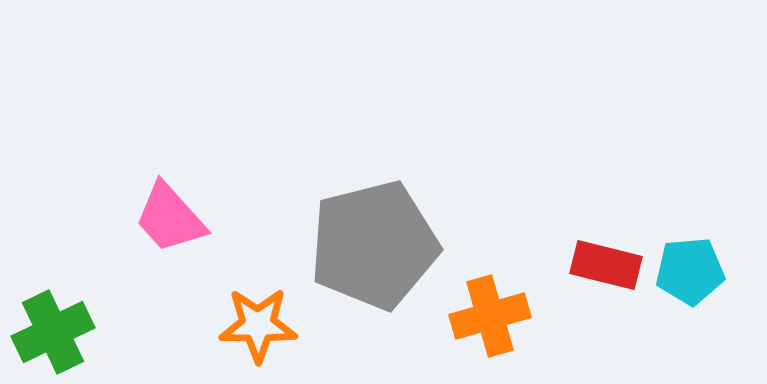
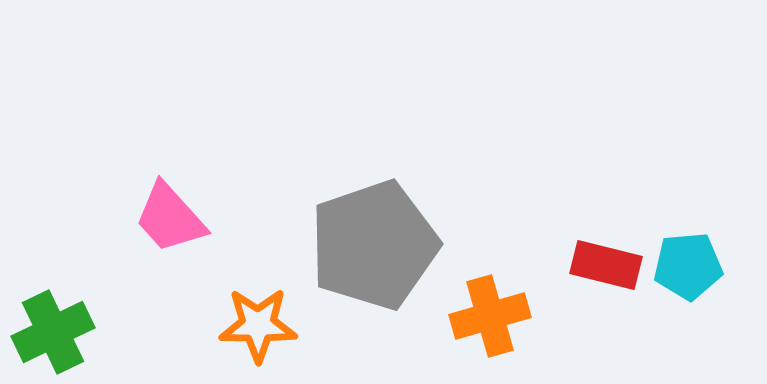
gray pentagon: rotated 5 degrees counterclockwise
cyan pentagon: moved 2 px left, 5 px up
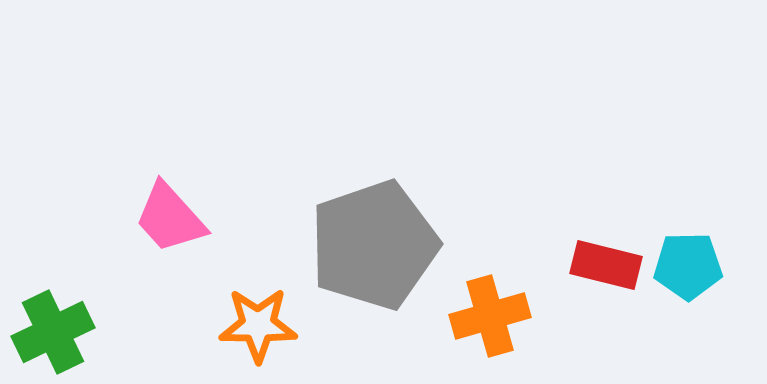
cyan pentagon: rotated 4 degrees clockwise
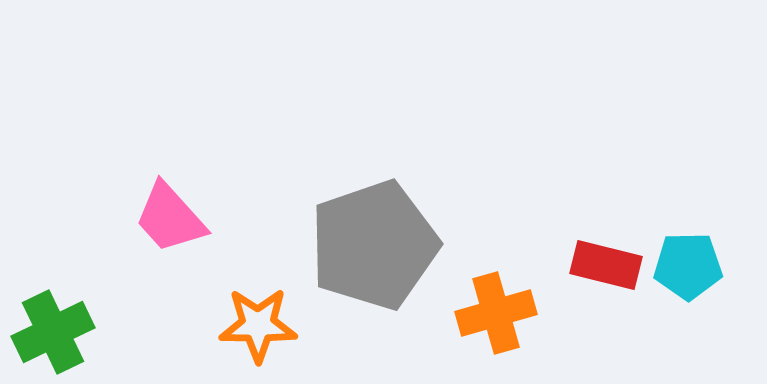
orange cross: moved 6 px right, 3 px up
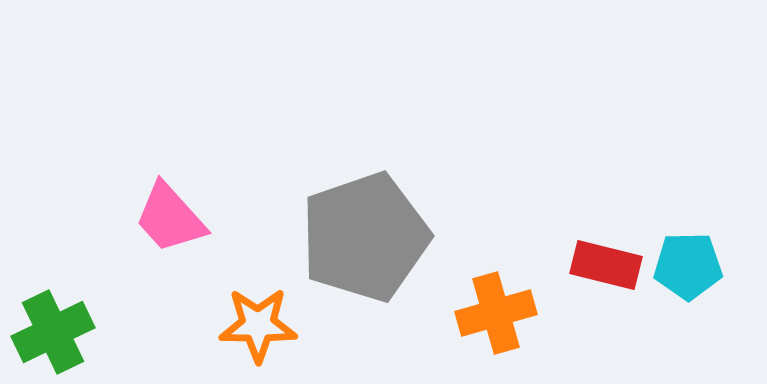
gray pentagon: moved 9 px left, 8 px up
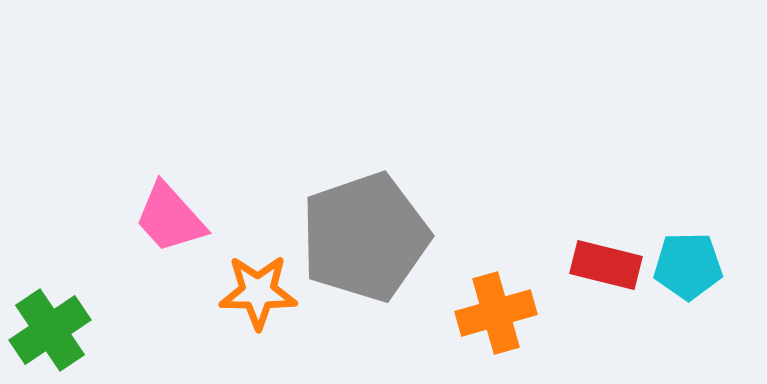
orange star: moved 33 px up
green cross: moved 3 px left, 2 px up; rotated 8 degrees counterclockwise
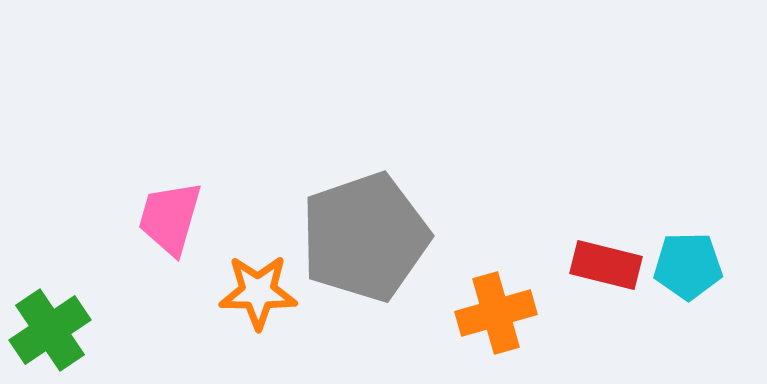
pink trapezoid: rotated 58 degrees clockwise
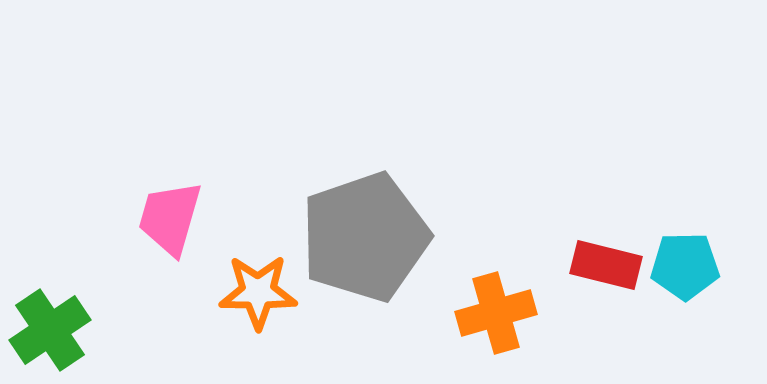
cyan pentagon: moved 3 px left
